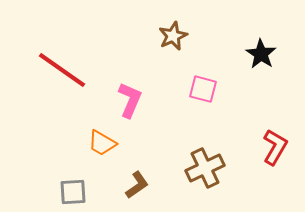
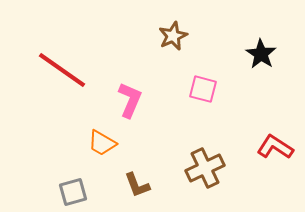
red L-shape: rotated 87 degrees counterclockwise
brown L-shape: rotated 104 degrees clockwise
gray square: rotated 12 degrees counterclockwise
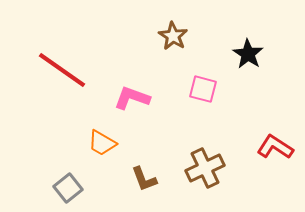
brown star: rotated 16 degrees counterclockwise
black star: moved 13 px left
pink L-shape: moved 2 px right, 2 px up; rotated 93 degrees counterclockwise
brown L-shape: moved 7 px right, 6 px up
gray square: moved 5 px left, 4 px up; rotated 24 degrees counterclockwise
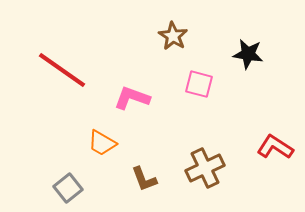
black star: rotated 24 degrees counterclockwise
pink square: moved 4 px left, 5 px up
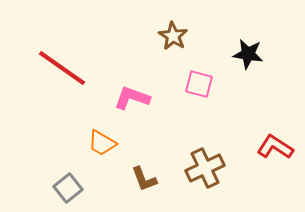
red line: moved 2 px up
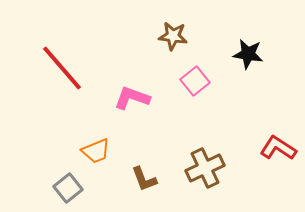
brown star: rotated 24 degrees counterclockwise
red line: rotated 14 degrees clockwise
pink square: moved 4 px left, 3 px up; rotated 36 degrees clockwise
orange trapezoid: moved 6 px left, 8 px down; rotated 52 degrees counterclockwise
red L-shape: moved 3 px right, 1 px down
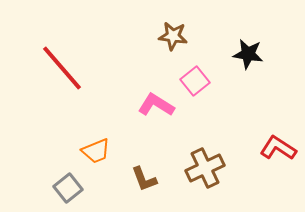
pink L-shape: moved 24 px right, 7 px down; rotated 12 degrees clockwise
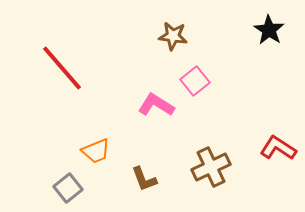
black star: moved 21 px right, 24 px up; rotated 24 degrees clockwise
brown cross: moved 6 px right, 1 px up
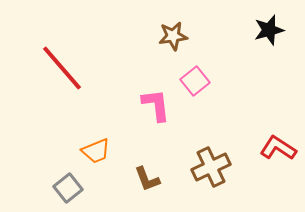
black star: rotated 24 degrees clockwise
brown star: rotated 16 degrees counterclockwise
pink L-shape: rotated 51 degrees clockwise
brown L-shape: moved 3 px right
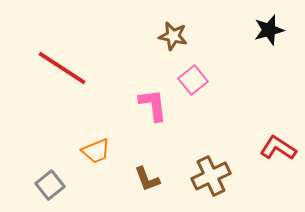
brown star: rotated 20 degrees clockwise
red line: rotated 16 degrees counterclockwise
pink square: moved 2 px left, 1 px up
pink L-shape: moved 3 px left
brown cross: moved 9 px down
gray square: moved 18 px left, 3 px up
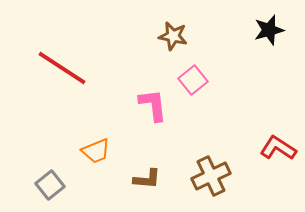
brown L-shape: rotated 64 degrees counterclockwise
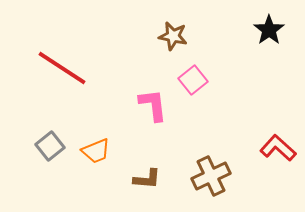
black star: rotated 20 degrees counterclockwise
red L-shape: rotated 9 degrees clockwise
gray square: moved 39 px up
